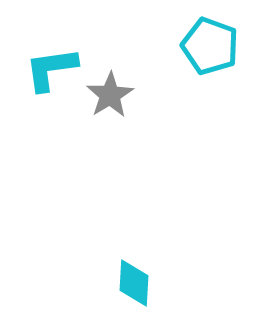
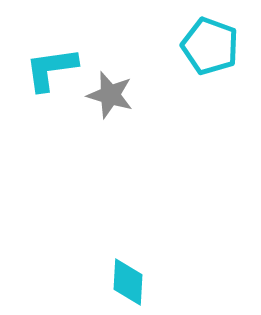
gray star: rotated 24 degrees counterclockwise
cyan diamond: moved 6 px left, 1 px up
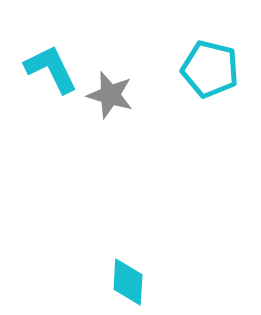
cyan pentagon: moved 23 px down; rotated 6 degrees counterclockwise
cyan L-shape: rotated 72 degrees clockwise
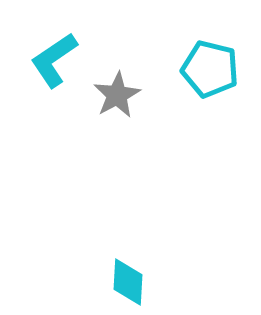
cyan L-shape: moved 3 px right, 9 px up; rotated 98 degrees counterclockwise
gray star: moved 7 px right; rotated 27 degrees clockwise
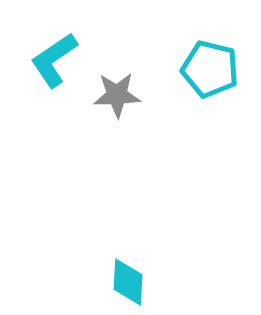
gray star: rotated 27 degrees clockwise
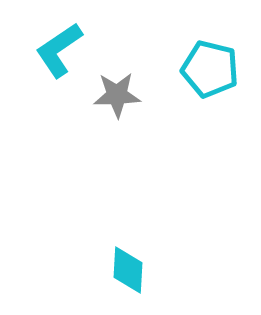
cyan L-shape: moved 5 px right, 10 px up
cyan diamond: moved 12 px up
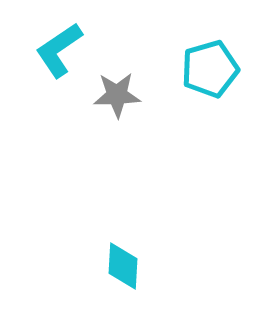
cyan pentagon: rotated 30 degrees counterclockwise
cyan diamond: moved 5 px left, 4 px up
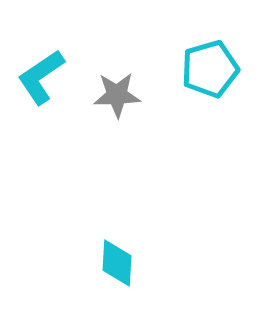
cyan L-shape: moved 18 px left, 27 px down
cyan diamond: moved 6 px left, 3 px up
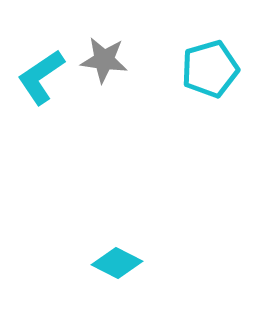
gray star: moved 13 px left, 35 px up; rotated 9 degrees clockwise
cyan diamond: rotated 66 degrees counterclockwise
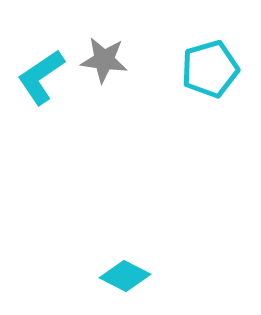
cyan diamond: moved 8 px right, 13 px down
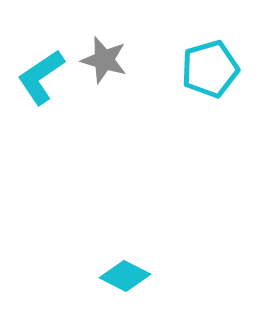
gray star: rotated 9 degrees clockwise
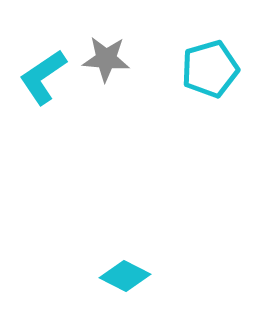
gray star: moved 2 px right, 1 px up; rotated 12 degrees counterclockwise
cyan L-shape: moved 2 px right
